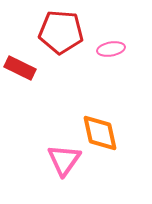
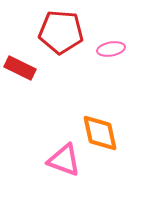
pink triangle: rotated 45 degrees counterclockwise
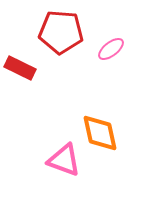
pink ellipse: rotated 28 degrees counterclockwise
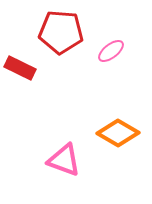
pink ellipse: moved 2 px down
orange diamond: moved 18 px right; rotated 48 degrees counterclockwise
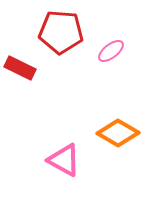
pink triangle: rotated 9 degrees clockwise
